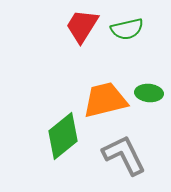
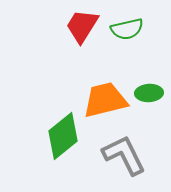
green ellipse: rotated 8 degrees counterclockwise
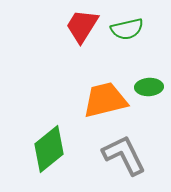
green ellipse: moved 6 px up
green diamond: moved 14 px left, 13 px down
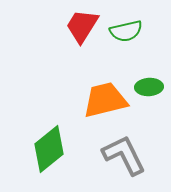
green semicircle: moved 1 px left, 2 px down
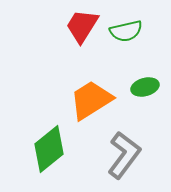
green ellipse: moved 4 px left; rotated 12 degrees counterclockwise
orange trapezoid: moved 14 px left; rotated 18 degrees counterclockwise
gray L-shape: rotated 63 degrees clockwise
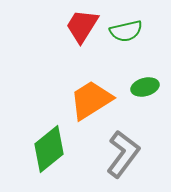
gray L-shape: moved 1 px left, 1 px up
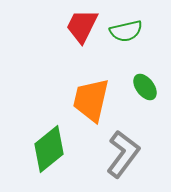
red trapezoid: rotated 6 degrees counterclockwise
green ellipse: rotated 68 degrees clockwise
orange trapezoid: rotated 45 degrees counterclockwise
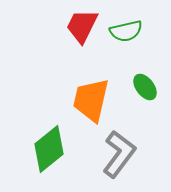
gray L-shape: moved 4 px left
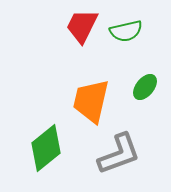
green ellipse: rotated 76 degrees clockwise
orange trapezoid: moved 1 px down
green diamond: moved 3 px left, 1 px up
gray L-shape: rotated 33 degrees clockwise
